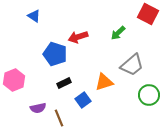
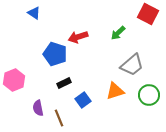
blue triangle: moved 3 px up
orange triangle: moved 11 px right, 9 px down
purple semicircle: rotated 91 degrees clockwise
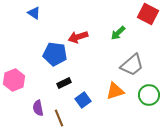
blue pentagon: rotated 10 degrees counterclockwise
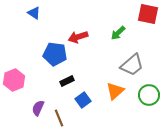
red square: rotated 15 degrees counterclockwise
black rectangle: moved 3 px right, 2 px up
orange triangle: rotated 24 degrees counterclockwise
purple semicircle: rotated 35 degrees clockwise
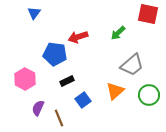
blue triangle: rotated 32 degrees clockwise
pink hexagon: moved 11 px right, 1 px up; rotated 10 degrees counterclockwise
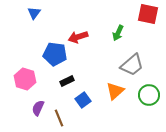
green arrow: rotated 21 degrees counterclockwise
pink hexagon: rotated 10 degrees counterclockwise
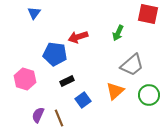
purple semicircle: moved 7 px down
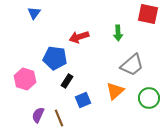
green arrow: rotated 28 degrees counterclockwise
red arrow: moved 1 px right
blue pentagon: moved 4 px down
black rectangle: rotated 32 degrees counterclockwise
green circle: moved 3 px down
blue square: rotated 14 degrees clockwise
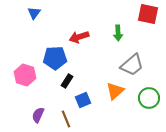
blue pentagon: rotated 10 degrees counterclockwise
pink hexagon: moved 4 px up
brown line: moved 7 px right, 1 px down
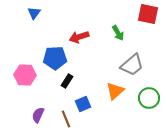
green arrow: rotated 28 degrees counterclockwise
pink hexagon: rotated 15 degrees counterclockwise
blue square: moved 4 px down
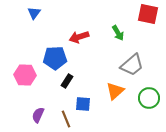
blue square: rotated 28 degrees clockwise
